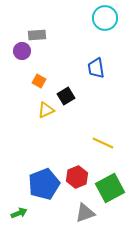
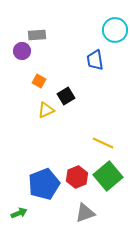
cyan circle: moved 10 px right, 12 px down
blue trapezoid: moved 1 px left, 8 px up
green square: moved 2 px left, 12 px up; rotated 12 degrees counterclockwise
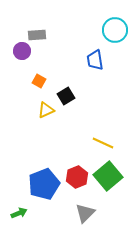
gray triangle: rotated 25 degrees counterclockwise
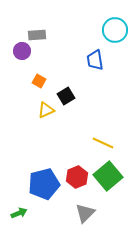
blue pentagon: rotated 8 degrees clockwise
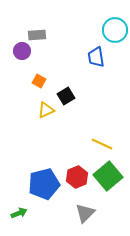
blue trapezoid: moved 1 px right, 3 px up
yellow line: moved 1 px left, 1 px down
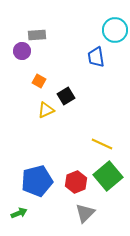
red hexagon: moved 1 px left, 5 px down
blue pentagon: moved 7 px left, 3 px up
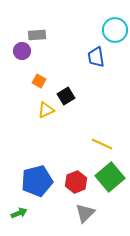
green square: moved 2 px right, 1 px down
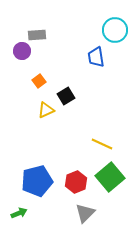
orange square: rotated 24 degrees clockwise
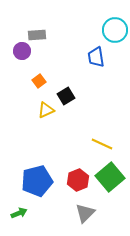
red hexagon: moved 2 px right, 2 px up
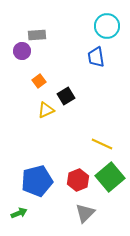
cyan circle: moved 8 px left, 4 px up
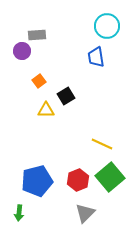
yellow triangle: rotated 24 degrees clockwise
green arrow: rotated 119 degrees clockwise
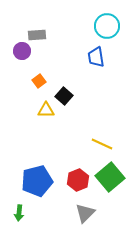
black square: moved 2 px left; rotated 18 degrees counterclockwise
